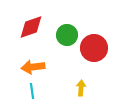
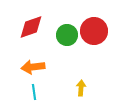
red circle: moved 17 px up
cyan line: moved 2 px right, 1 px down
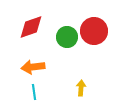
green circle: moved 2 px down
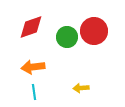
yellow arrow: rotated 98 degrees counterclockwise
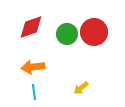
red circle: moved 1 px down
green circle: moved 3 px up
yellow arrow: rotated 35 degrees counterclockwise
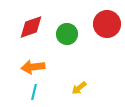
red circle: moved 13 px right, 8 px up
yellow arrow: moved 2 px left
cyan line: rotated 21 degrees clockwise
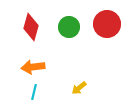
red diamond: rotated 56 degrees counterclockwise
green circle: moved 2 px right, 7 px up
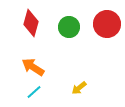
red diamond: moved 4 px up
orange arrow: rotated 40 degrees clockwise
cyan line: rotated 35 degrees clockwise
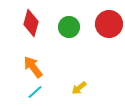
red circle: moved 2 px right
orange arrow: rotated 20 degrees clockwise
cyan line: moved 1 px right
